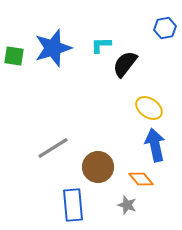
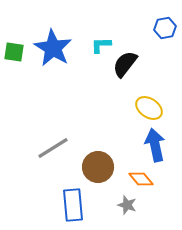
blue star: rotated 24 degrees counterclockwise
green square: moved 4 px up
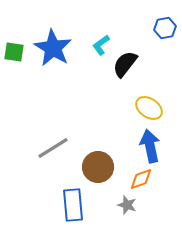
cyan L-shape: rotated 35 degrees counterclockwise
blue arrow: moved 5 px left, 1 px down
orange diamond: rotated 70 degrees counterclockwise
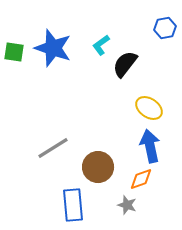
blue star: rotated 12 degrees counterclockwise
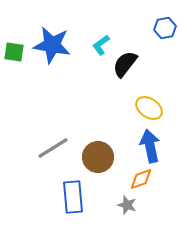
blue star: moved 1 px left, 3 px up; rotated 9 degrees counterclockwise
brown circle: moved 10 px up
blue rectangle: moved 8 px up
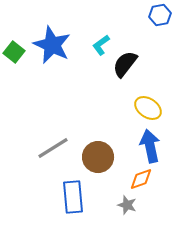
blue hexagon: moved 5 px left, 13 px up
blue star: rotated 15 degrees clockwise
green square: rotated 30 degrees clockwise
yellow ellipse: moved 1 px left
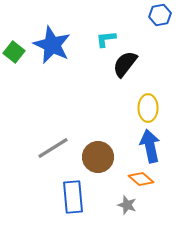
cyan L-shape: moved 5 px right, 6 px up; rotated 30 degrees clockwise
yellow ellipse: rotated 56 degrees clockwise
orange diamond: rotated 60 degrees clockwise
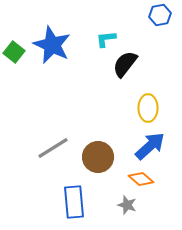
blue arrow: rotated 60 degrees clockwise
blue rectangle: moved 1 px right, 5 px down
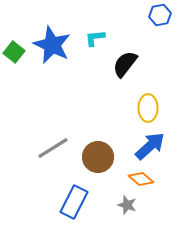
cyan L-shape: moved 11 px left, 1 px up
blue rectangle: rotated 32 degrees clockwise
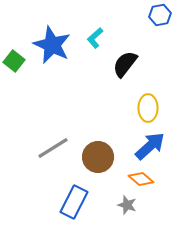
cyan L-shape: rotated 35 degrees counterclockwise
green square: moved 9 px down
